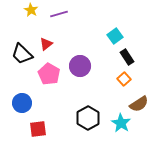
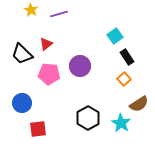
pink pentagon: rotated 25 degrees counterclockwise
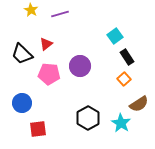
purple line: moved 1 px right
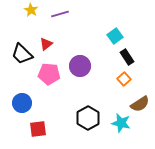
brown semicircle: moved 1 px right
cyan star: rotated 18 degrees counterclockwise
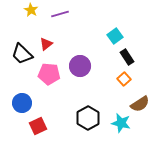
red square: moved 3 px up; rotated 18 degrees counterclockwise
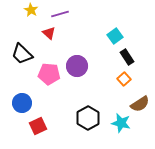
red triangle: moved 3 px right, 11 px up; rotated 40 degrees counterclockwise
purple circle: moved 3 px left
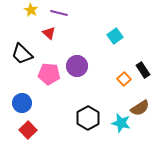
purple line: moved 1 px left, 1 px up; rotated 30 degrees clockwise
black rectangle: moved 16 px right, 13 px down
brown semicircle: moved 4 px down
red square: moved 10 px left, 4 px down; rotated 18 degrees counterclockwise
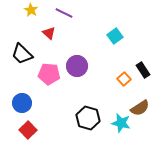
purple line: moved 5 px right; rotated 12 degrees clockwise
black hexagon: rotated 15 degrees counterclockwise
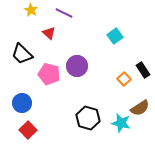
pink pentagon: rotated 10 degrees clockwise
